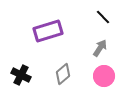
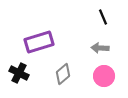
black line: rotated 21 degrees clockwise
purple rectangle: moved 9 px left, 11 px down
gray arrow: rotated 120 degrees counterclockwise
black cross: moved 2 px left, 2 px up
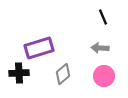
purple rectangle: moved 6 px down
black cross: rotated 30 degrees counterclockwise
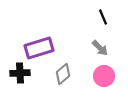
gray arrow: rotated 138 degrees counterclockwise
black cross: moved 1 px right
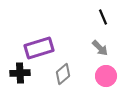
pink circle: moved 2 px right
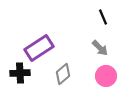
purple rectangle: rotated 16 degrees counterclockwise
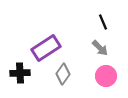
black line: moved 5 px down
purple rectangle: moved 7 px right
gray diamond: rotated 15 degrees counterclockwise
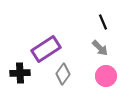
purple rectangle: moved 1 px down
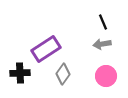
gray arrow: moved 2 px right, 4 px up; rotated 126 degrees clockwise
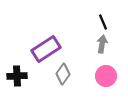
gray arrow: rotated 108 degrees clockwise
black cross: moved 3 px left, 3 px down
